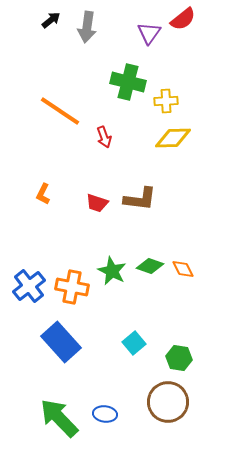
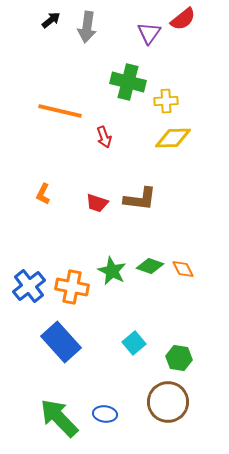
orange line: rotated 21 degrees counterclockwise
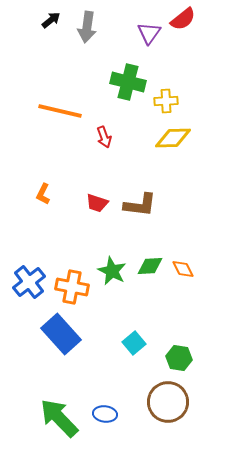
brown L-shape: moved 6 px down
green diamond: rotated 24 degrees counterclockwise
blue cross: moved 4 px up
blue rectangle: moved 8 px up
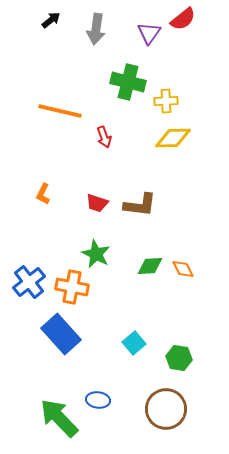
gray arrow: moved 9 px right, 2 px down
green star: moved 16 px left, 17 px up
brown circle: moved 2 px left, 7 px down
blue ellipse: moved 7 px left, 14 px up
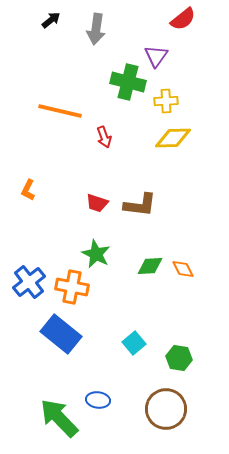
purple triangle: moved 7 px right, 23 px down
orange L-shape: moved 15 px left, 4 px up
blue rectangle: rotated 9 degrees counterclockwise
